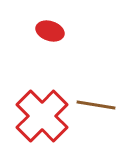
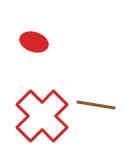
red ellipse: moved 16 px left, 11 px down
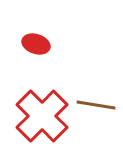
red ellipse: moved 2 px right, 2 px down
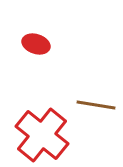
red cross: moved 19 px down; rotated 6 degrees counterclockwise
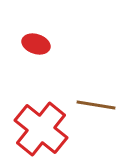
red cross: moved 1 px left, 6 px up
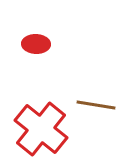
red ellipse: rotated 16 degrees counterclockwise
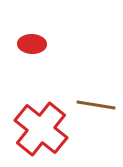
red ellipse: moved 4 px left
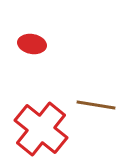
red ellipse: rotated 8 degrees clockwise
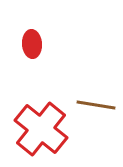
red ellipse: rotated 76 degrees clockwise
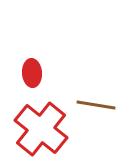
red ellipse: moved 29 px down
